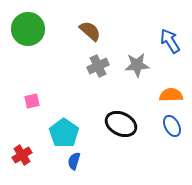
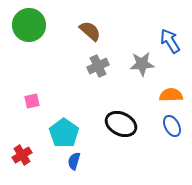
green circle: moved 1 px right, 4 px up
gray star: moved 5 px right, 1 px up
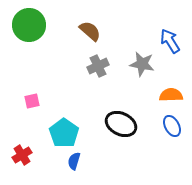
gray star: rotated 15 degrees clockwise
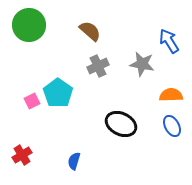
blue arrow: moved 1 px left
pink square: rotated 14 degrees counterclockwise
cyan pentagon: moved 6 px left, 40 px up
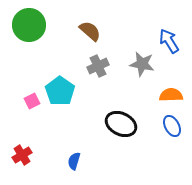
cyan pentagon: moved 2 px right, 2 px up
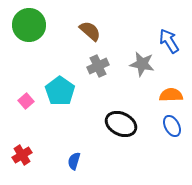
pink square: moved 6 px left; rotated 14 degrees counterclockwise
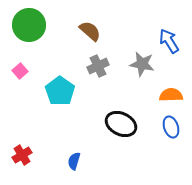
pink square: moved 6 px left, 30 px up
blue ellipse: moved 1 px left, 1 px down; rotated 10 degrees clockwise
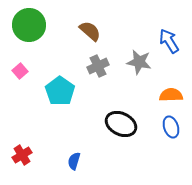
gray star: moved 3 px left, 2 px up
